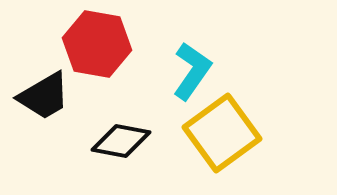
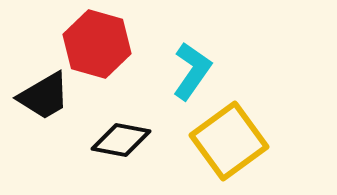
red hexagon: rotated 6 degrees clockwise
yellow square: moved 7 px right, 8 px down
black diamond: moved 1 px up
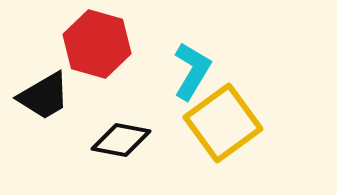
cyan L-shape: rotated 4 degrees counterclockwise
yellow square: moved 6 px left, 18 px up
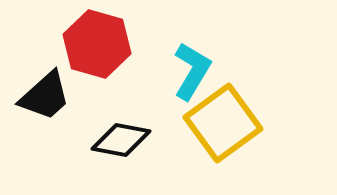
black trapezoid: moved 1 px right; rotated 12 degrees counterclockwise
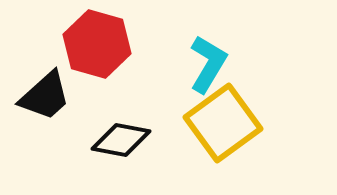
cyan L-shape: moved 16 px right, 7 px up
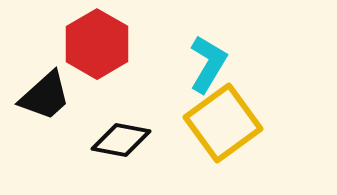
red hexagon: rotated 14 degrees clockwise
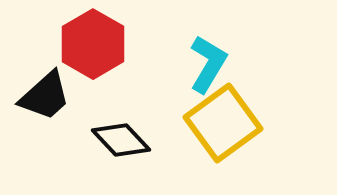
red hexagon: moved 4 px left
black diamond: rotated 36 degrees clockwise
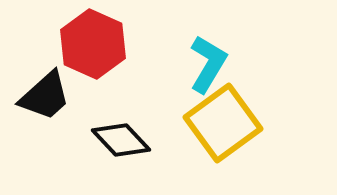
red hexagon: rotated 6 degrees counterclockwise
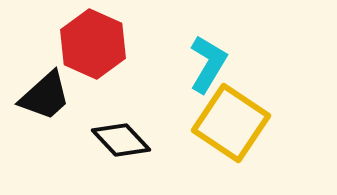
yellow square: moved 8 px right; rotated 20 degrees counterclockwise
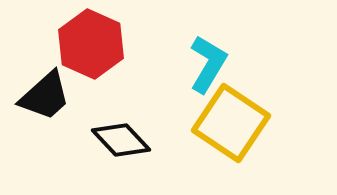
red hexagon: moved 2 px left
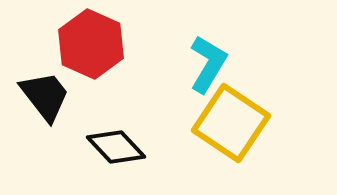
black trapezoid: rotated 86 degrees counterclockwise
black diamond: moved 5 px left, 7 px down
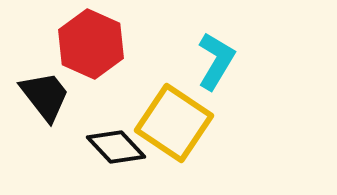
cyan L-shape: moved 8 px right, 3 px up
yellow square: moved 57 px left
